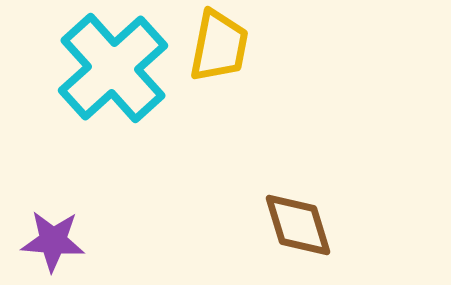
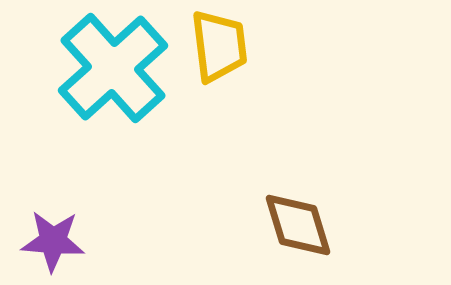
yellow trapezoid: rotated 18 degrees counterclockwise
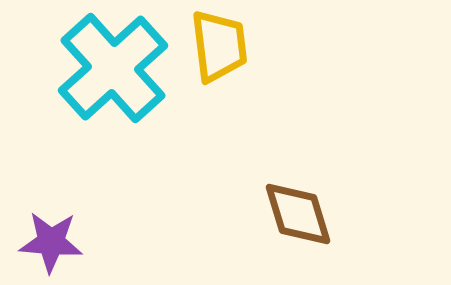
brown diamond: moved 11 px up
purple star: moved 2 px left, 1 px down
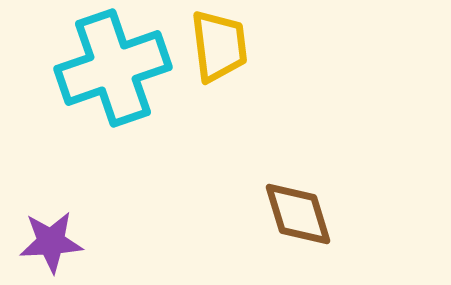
cyan cross: rotated 23 degrees clockwise
purple star: rotated 8 degrees counterclockwise
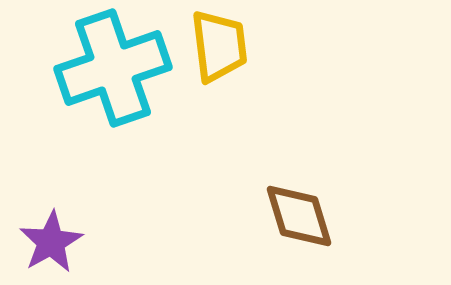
brown diamond: moved 1 px right, 2 px down
purple star: rotated 26 degrees counterclockwise
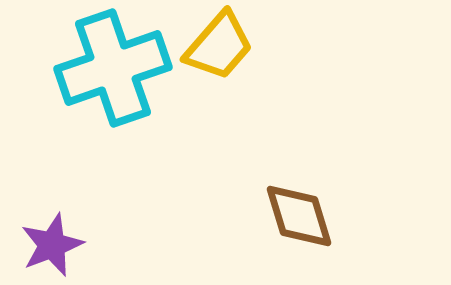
yellow trapezoid: rotated 48 degrees clockwise
purple star: moved 1 px right, 3 px down; rotated 8 degrees clockwise
